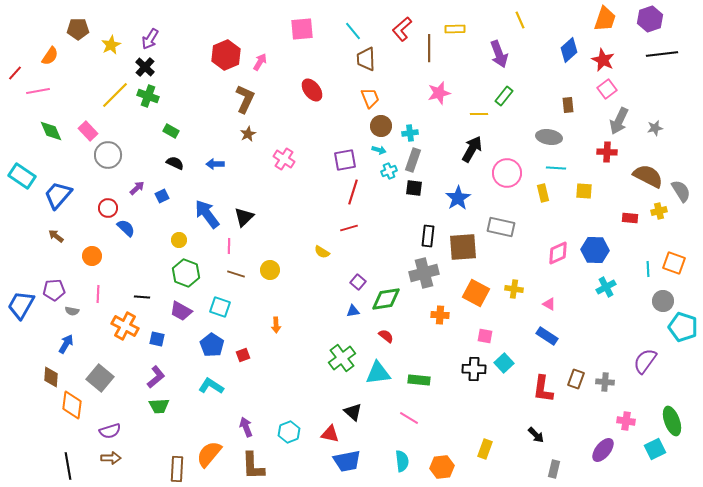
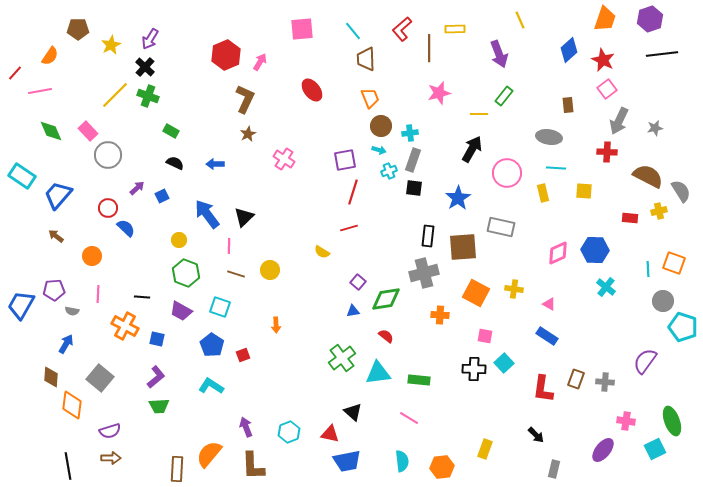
pink line at (38, 91): moved 2 px right
cyan cross at (606, 287): rotated 24 degrees counterclockwise
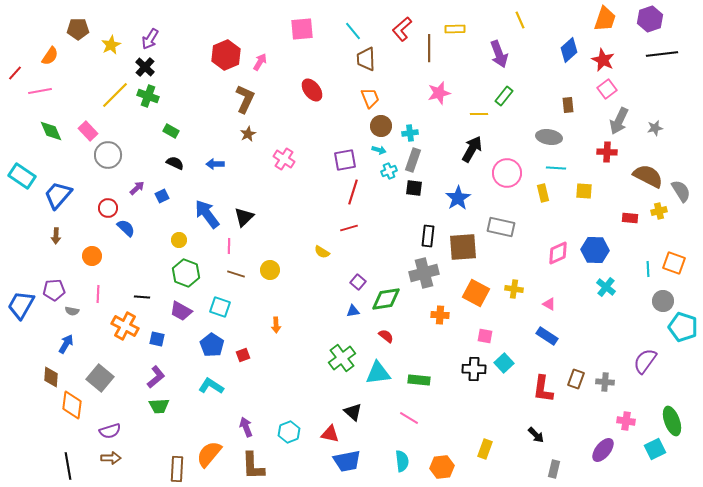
brown arrow at (56, 236): rotated 126 degrees counterclockwise
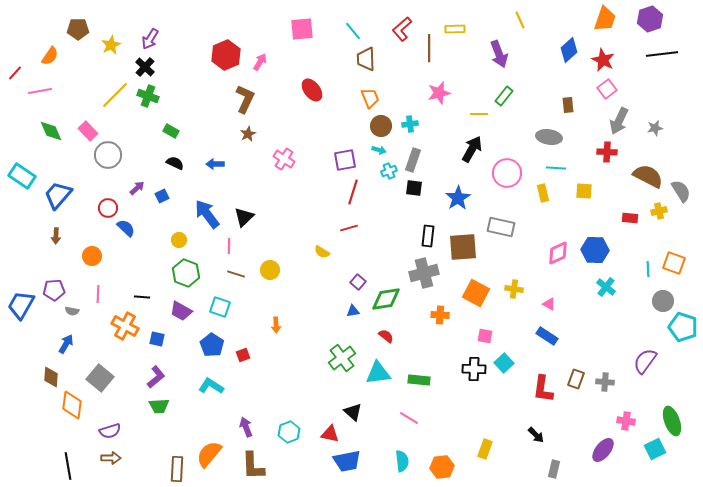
cyan cross at (410, 133): moved 9 px up
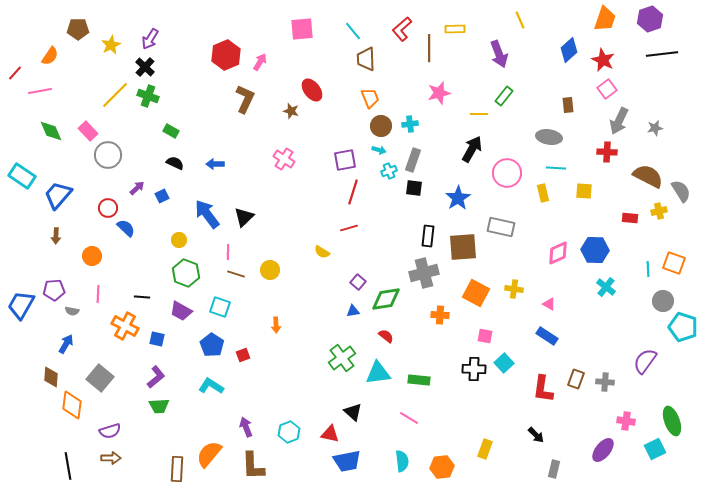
brown star at (248, 134): moved 43 px right, 23 px up; rotated 28 degrees counterclockwise
pink line at (229, 246): moved 1 px left, 6 px down
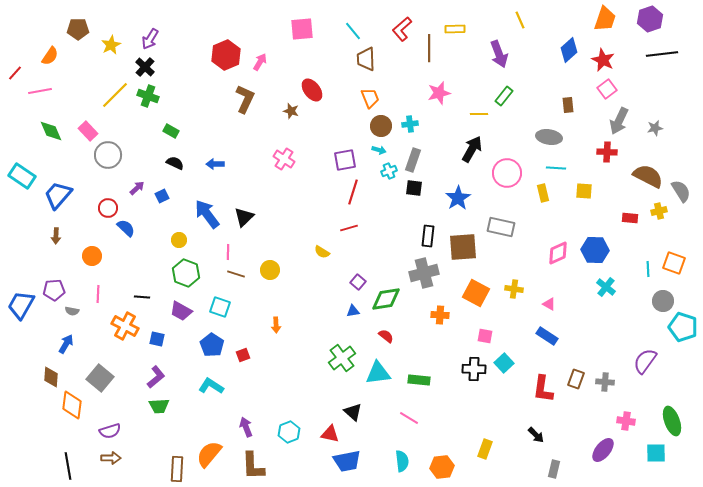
cyan square at (655, 449): moved 1 px right, 4 px down; rotated 25 degrees clockwise
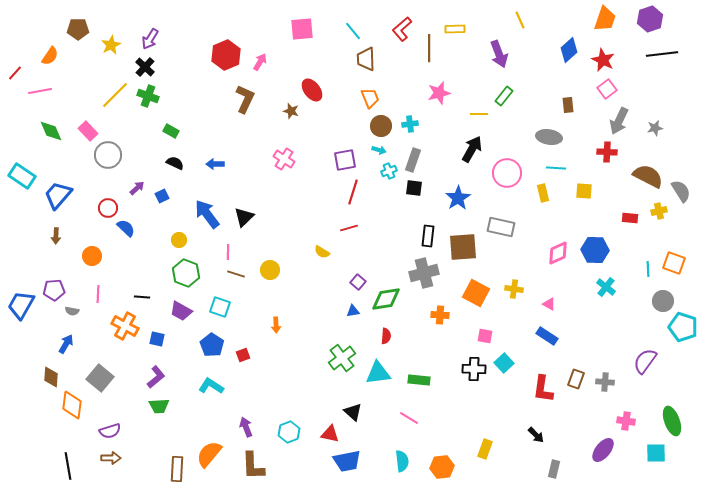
red semicircle at (386, 336): rotated 56 degrees clockwise
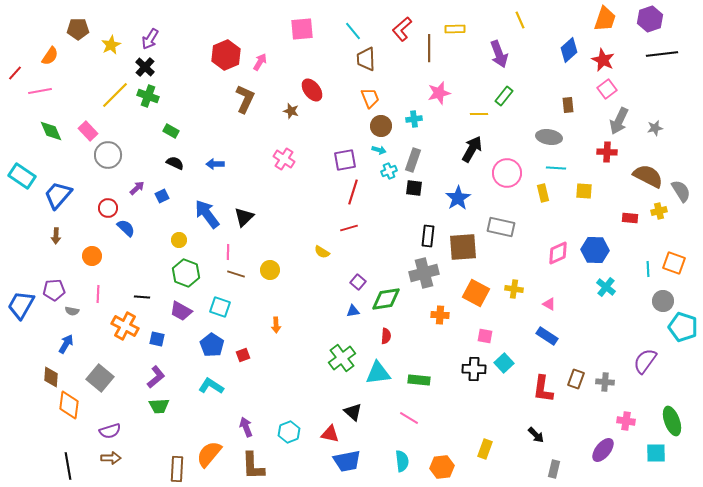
cyan cross at (410, 124): moved 4 px right, 5 px up
orange diamond at (72, 405): moved 3 px left
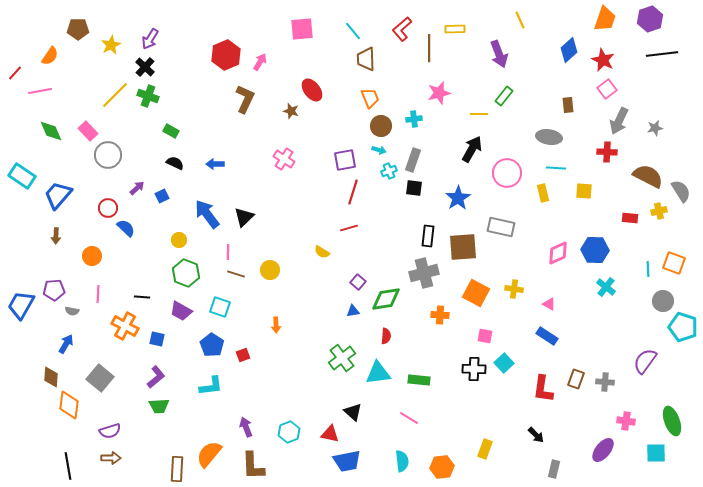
cyan L-shape at (211, 386): rotated 140 degrees clockwise
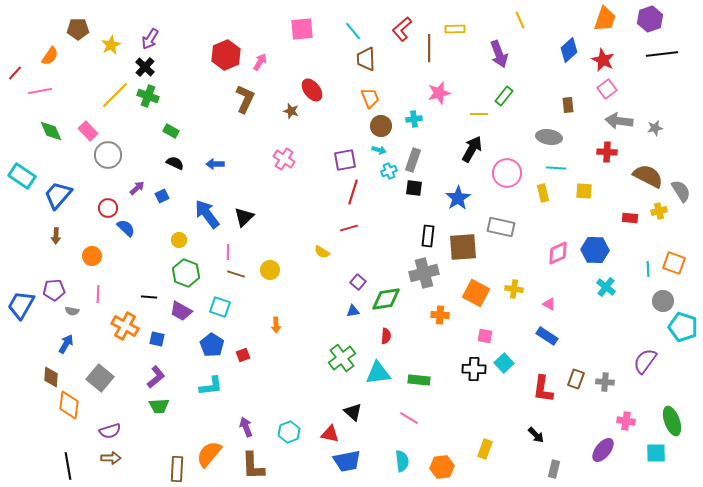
gray arrow at (619, 121): rotated 72 degrees clockwise
black line at (142, 297): moved 7 px right
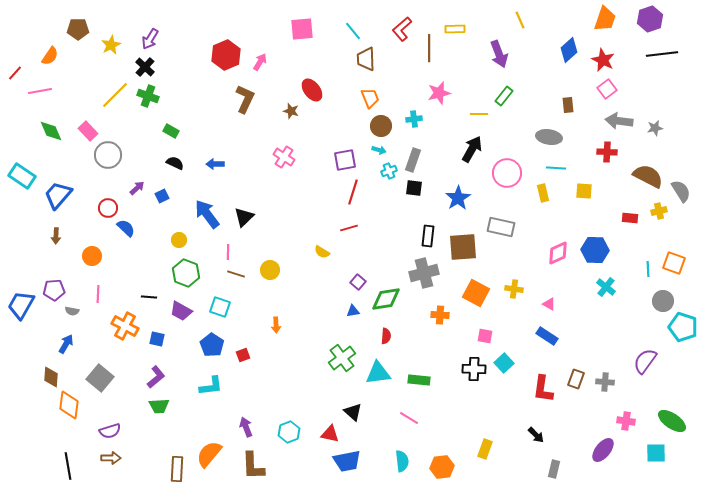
pink cross at (284, 159): moved 2 px up
green ellipse at (672, 421): rotated 36 degrees counterclockwise
